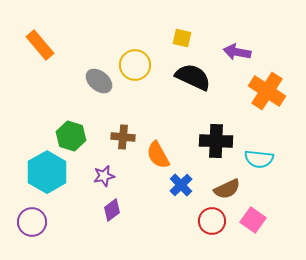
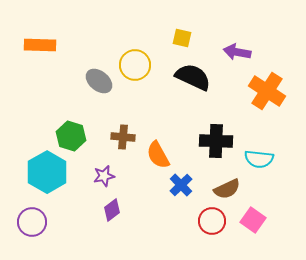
orange rectangle: rotated 48 degrees counterclockwise
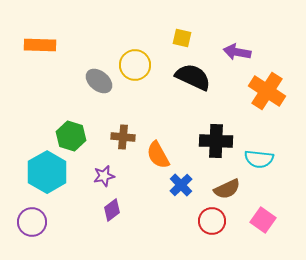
pink square: moved 10 px right
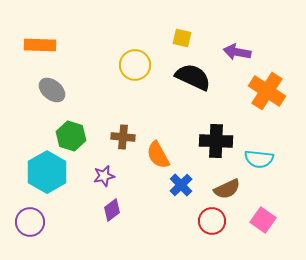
gray ellipse: moved 47 px left, 9 px down
purple circle: moved 2 px left
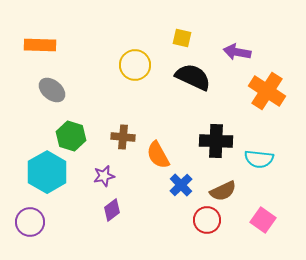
brown semicircle: moved 4 px left, 2 px down
red circle: moved 5 px left, 1 px up
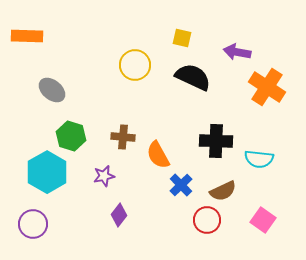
orange rectangle: moved 13 px left, 9 px up
orange cross: moved 4 px up
purple diamond: moved 7 px right, 5 px down; rotated 15 degrees counterclockwise
purple circle: moved 3 px right, 2 px down
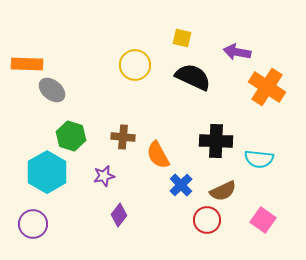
orange rectangle: moved 28 px down
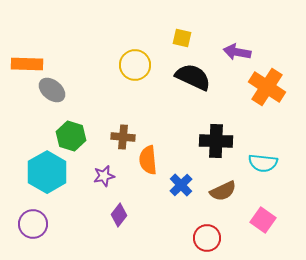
orange semicircle: moved 10 px left, 5 px down; rotated 24 degrees clockwise
cyan semicircle: moved 4 px right, 4 px down
red circle: moved 18 px down
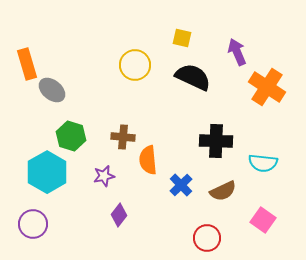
purple arrow: rotated 56 degrees clockwise
orange rectangle: rotated 72 degrees clockwise
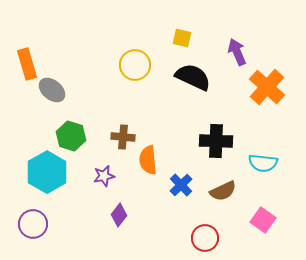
orange cross: rotated 9 degrees clockwise
red circle: moved 2 px left
